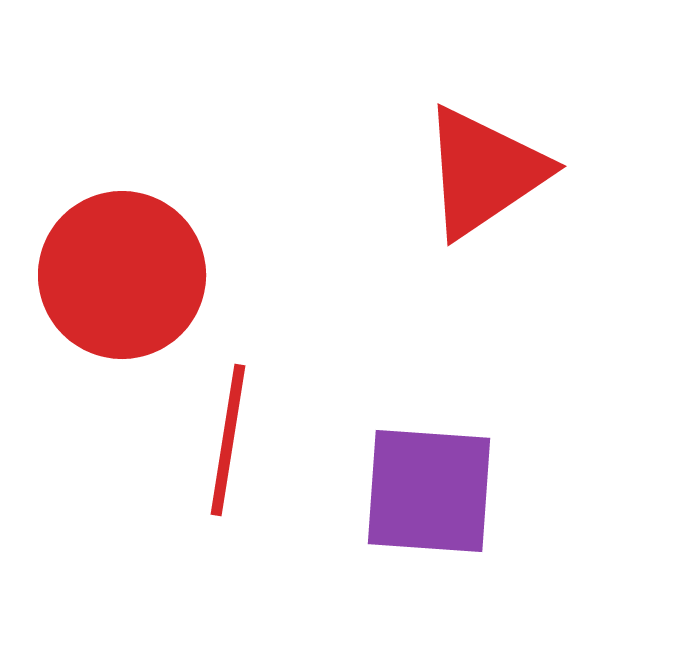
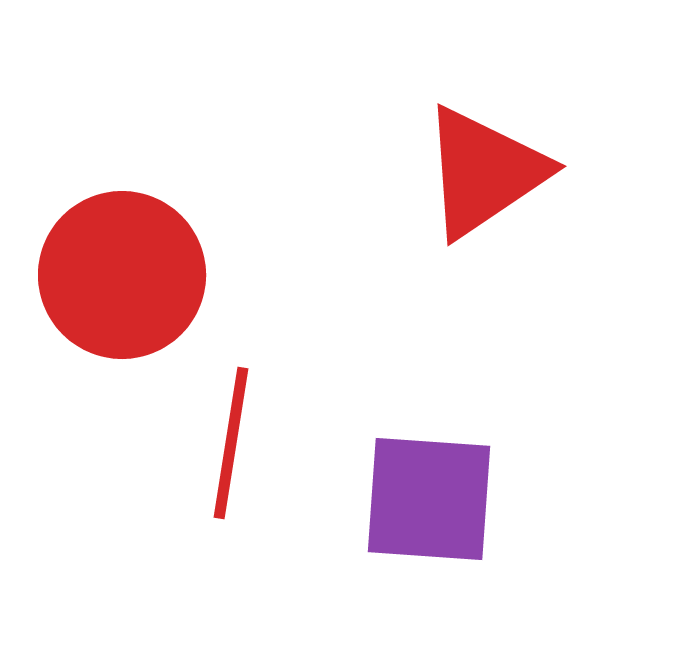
red line: moved 3 px right, 3 px down
purple square: moved 8 px down
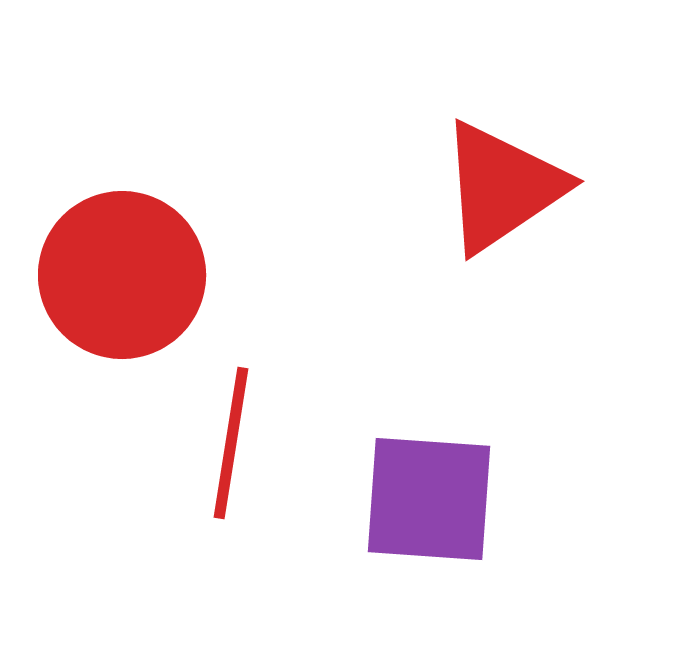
red triangle: moved 18 px right, 15 px down
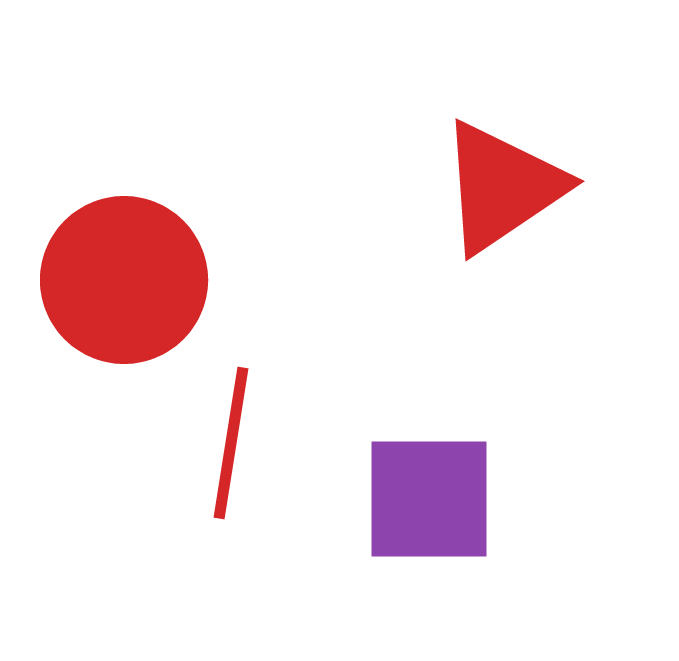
red circle: moved 2 px right, 5 px down
purple square: rotated 4 degrees counterclockwise
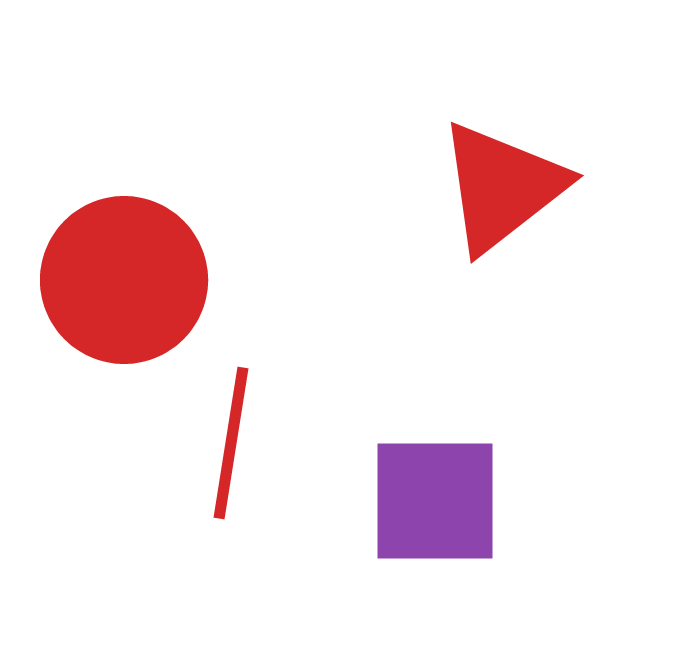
red triangle: rotated 4 degrees counterclockwise
purple square: moved 6 px right, 2 px down
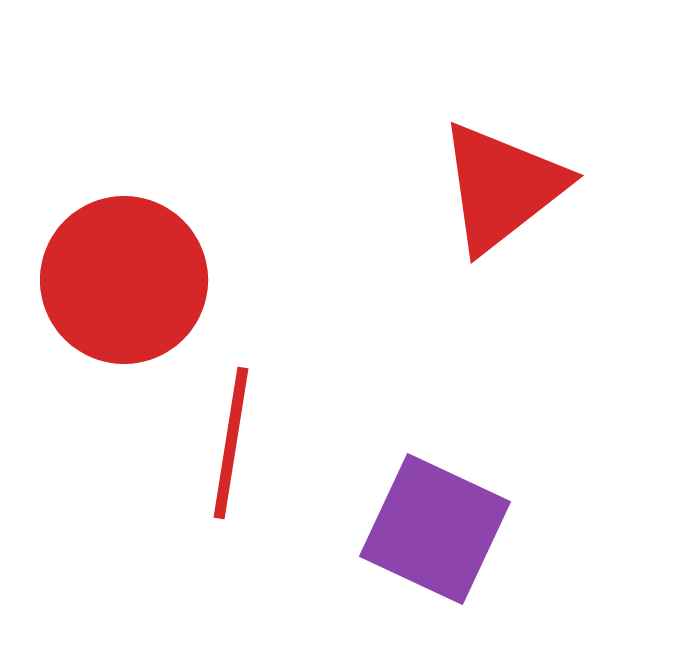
purple square: moved 28 px down; rotated 25 degrees clockwise
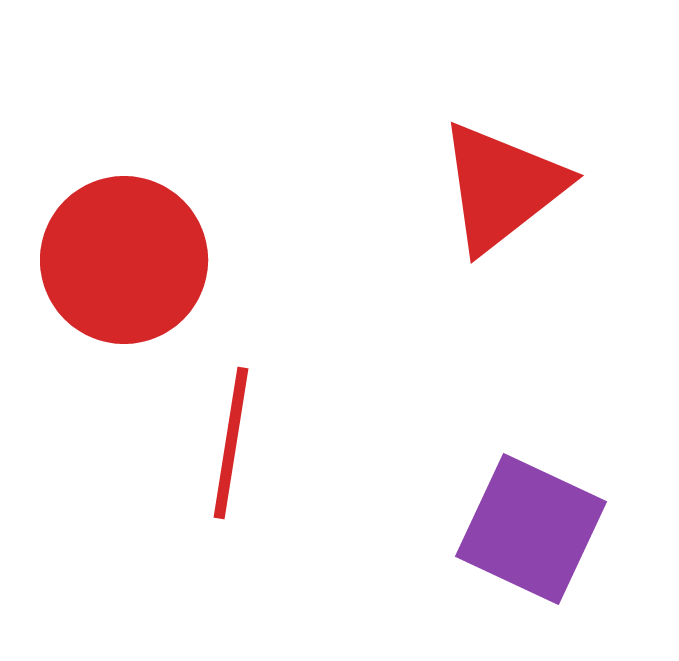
red circle: moved 20 px up
purple square: moved 96 px right
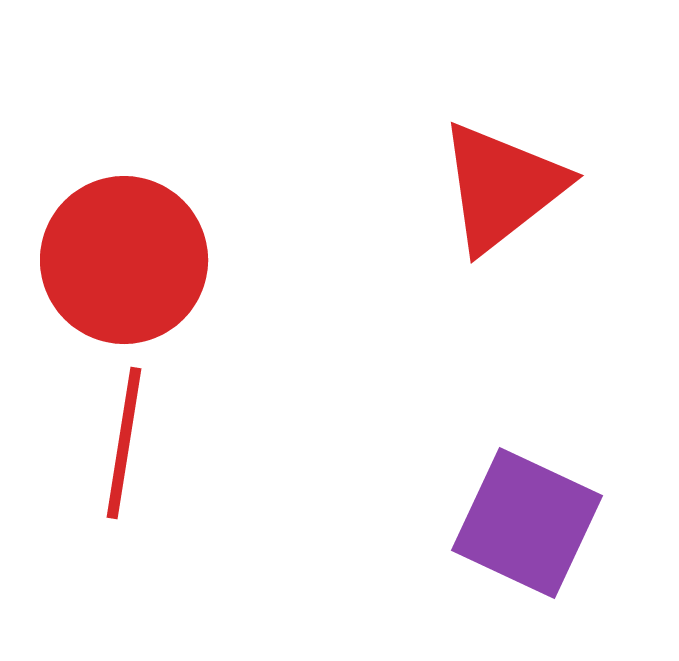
red line: moved 107 px left
purple square: moved 4 px left, 6 px up
